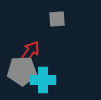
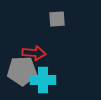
red arrow: moved 4 px right, 1 px down; rotated 60 degrees clockwise
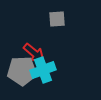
red arrow: rotated 35 degrees clockwise
cyan cross: moved 10 px up; rotated 20 degrees counterclockwise
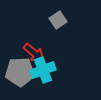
gray square: moved 1 px right, 1 px down; rotated 30 degrees counterclockwise
gray pentagon: moved 2 px left, 1 px down
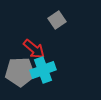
gray square: moved 1 px left
red arrow: moved 4 px up
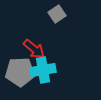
gray square: moved 6 px up
cyan cross: rotated 10 degrees clockwise
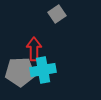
red arrow: rotated 130 degrees counterclockwise
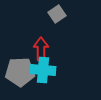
red arrow: moved 7 px right
cyan cross: rotated 15 degrees clockwise
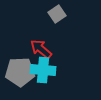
red arrow: rotated 50 degrees counterclockwise
